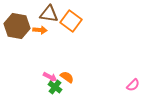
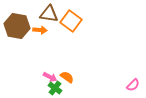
green cross: moved 1 px down
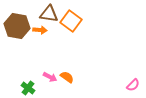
green cross: moved 27 px left
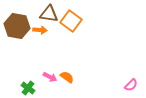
pink semicircle: moved 2 px left
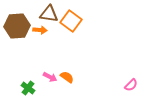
brown hexagon: rotated 15 degrees counterclockwise
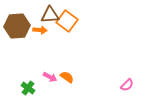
brown triangle: moved 1 px right, 1 px down; rotated 12 degrees counterclockwise
orange square: moved 4 px left
pink semicircle: moved 4 px left
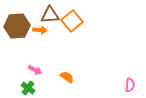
orange square: moved 5 px right; rotated 15 degrees clockwise
pink arrow: moved 15 px left, 7 px up
pink semicircle: moved 3 px right; rotated 40 degrees counterclockwise
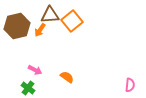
brown hexagon: rotated 10 degrees counterclockwise
orange arrow: rotated 120 degrees clockwise
